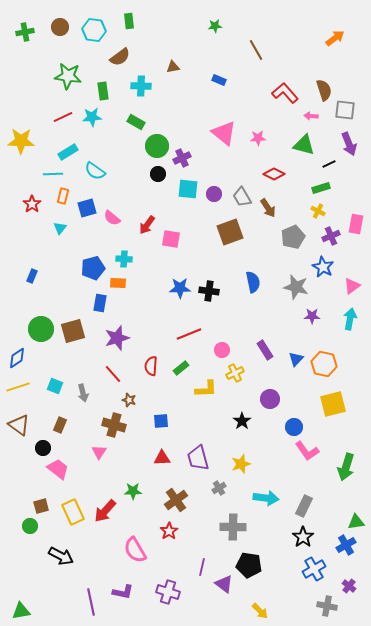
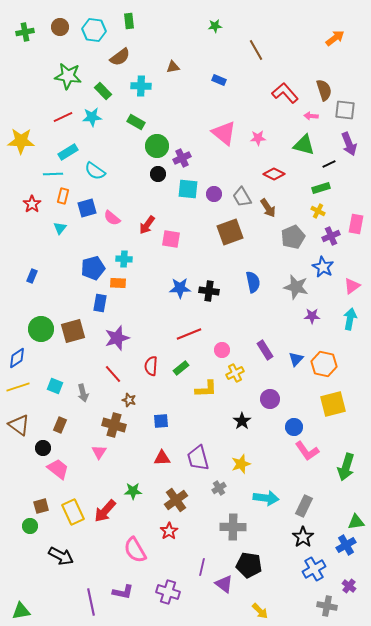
green rectangle at (103, 91): rotated 36 degrees counterclockwise
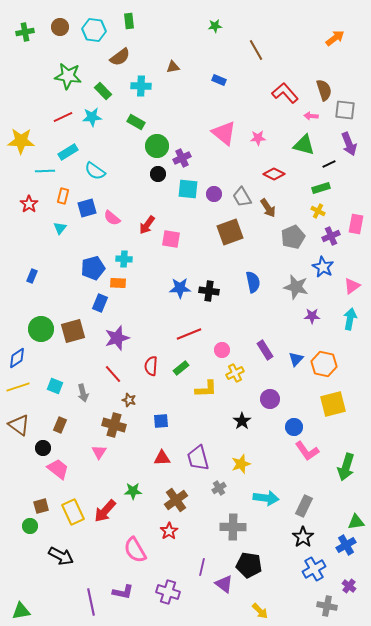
cyan line at (53, 174): moved 8 px left, 3 px up
red star at (32, 204): moved 3 px left
blue rectangle at (100, 303): rotated 12 degrees clockwise
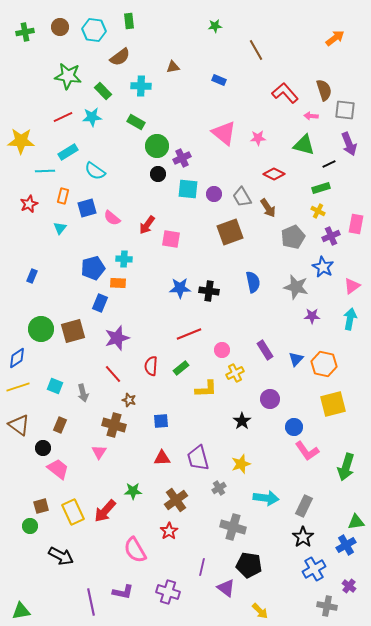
red star at (29, 204): rotated 12 degrees clockwise
gray cross at (233, 527): rotated 15 degrees clockwise
purple triangle at (224, 584): moved 2 px right, 4 px down
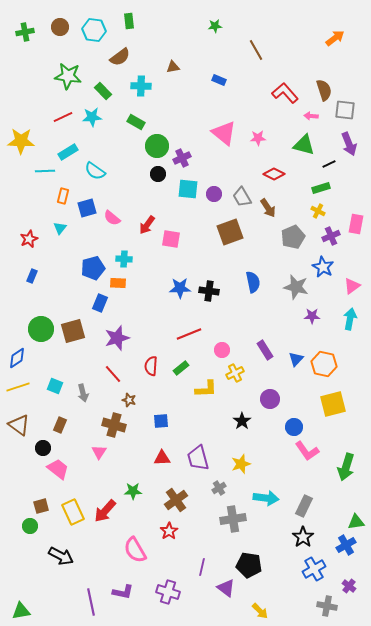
red star at (29, 204): moved 35 px down
gray cross at (233, 527): moved 8 px up; rotated 25 degrees counterclockwise
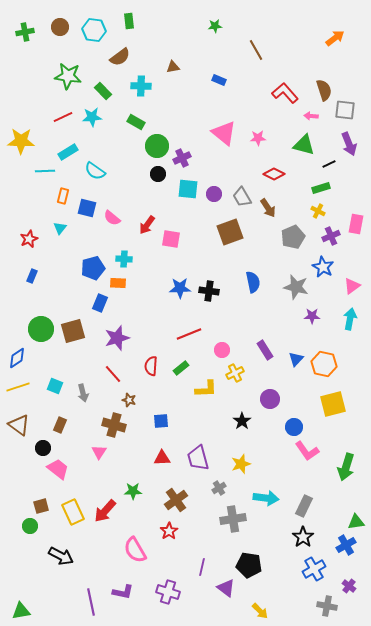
blue square at (87, 208): rotated 30 degrees clockwise
